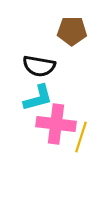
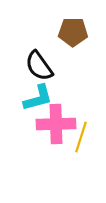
brown pentagon: moved 1 px right, 1 px down
black semicircle: rotated 44 degrees clockwise
pink cross: rotated 9 degrees counterclockwise
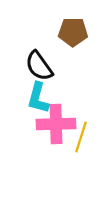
cyan L-shape: rotated 120 degrees clockwise
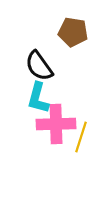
brown pentagon: rotated 8 degrees clockwise
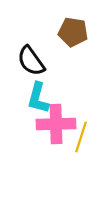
black semicircle: moved 8 px left, 5 px up
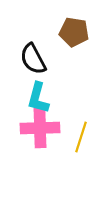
brown pentagon: moved 1 px right
black semicircle: moved 2 px right, 2 px up; rotated 8 degrees clockwise
pink cross: moved 16 px left, 4 px down
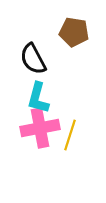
pink cross: rotated 9 degrees counterclockwise
yellow line: moved 11 px left, 2 px up
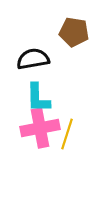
black semicircle: rotated 108 degrees clockwise
cyan L-shape: rotated 16 degrees counterclockwise
yellow line: moved 3 px left, 1 px up
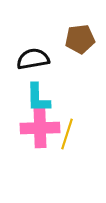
brown pentagon: moved 6 px right, 7 px down; rotated 16 degrees counterclockwise
pink cross: rotated 9 degrees clockwise
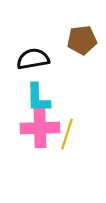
brown pentagon: moved 2 px right, 1 px down
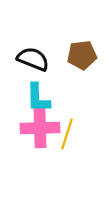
brown pentagon: moved 15 px down
black semicircle: rotated 32 degrees clockwise
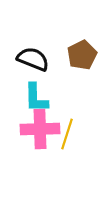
brown pentagon: rotated 20 degrees counterclockwise
cyan L-shape: moved 2 px left
pink cross: moved 1 px down
